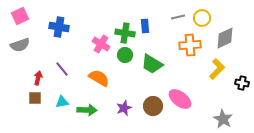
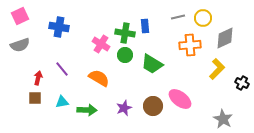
yellow circle: moved 1 px right
black cross: rotated 16 degrees clockwise
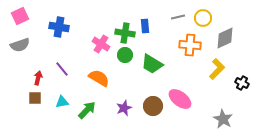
orange cross: rotated 10 degrees clockwise
green arrow: rotated 48 degrees counterclockwise
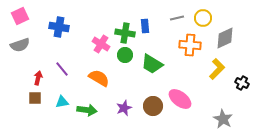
gray line: moved 1 px left, 1 px down
green arrow: rotated 54 degrees clockwise
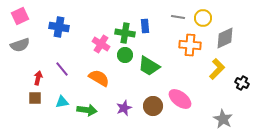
gray line: moved 1 px right, 1 px up; rotated 24 degrees clockwise
green trapezoid: moved 3 px left, 2 px down
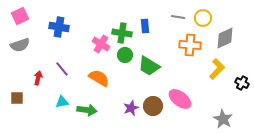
green cross: moved 3 px left
brown square: moved 18 px left
purple star: moved 7 px right
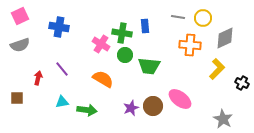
green trapezoid: rotated 25 degrees counterclockwise
orange semicircle: moved 4 px right, 1 px down
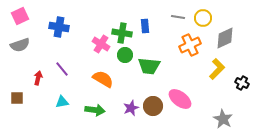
orange cross: rotated 30 degrees counterclockwise
green arrow: moved 8 px right
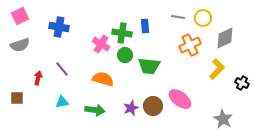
orange semicircle: rotated 15 degrees counterclockwise
